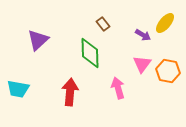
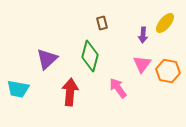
brown rectangle: moved 1 px left, 1 px up; rotated 24 degrees clockwise
purple arrow: rotated 63 degrees clockwise
purple triangle: moved 9 px right, 19 px down
green diamond: moved 3 px down; rotated 16 degrees clockwise
pink arrow: rotated 20 degrees counterclockwise
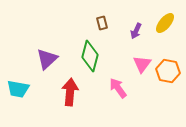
purple arrow: moved 7 px left, 4 px up; rotated 21 degrees clockwise
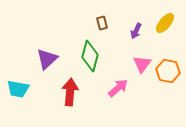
pink arrow: rotated 85 degrees clockwise
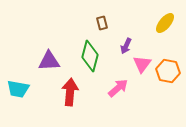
purple arrow: moved 10 px left, 15 px down
purple triangle: moved 2 px right, 2 px down; rotated 40 degrees clockwise
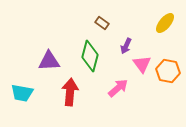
brown rectangle: rotated 40 degrees counterclockwise
pink triangle: rotated 12 degrees counterclockwise
cyan trapezoid: moved 4 px right, 4 px down
